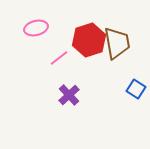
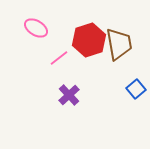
pink ellipse: rotated 45 degrees clockwise
brown trapezoid: moved 2 px right, 1 px down
blue square: rotated 18 degrees clockwise
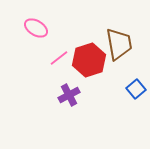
red hexagon: moved 20 px down
purple cross: rotated 15 degrees clockwise
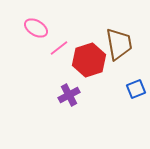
pink line: moved 10 px up
blue square: rotated 18 degrees clockwise
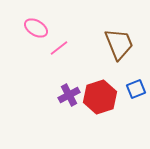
brown trapezoid: rotated 12 degrees counterclockwise
red hexagon: moved 11 px right, 37 px down
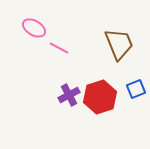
pink ellipse: moved 2 px left
pink line: rotated 66 degrees clockwise
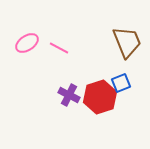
pink ellipse: moved 7 px left, 15 px down; rotated 65 degrees counterclockwise
brown trapezoid: moved 8 px right, 2 px up
blue square: moved 15 px left, 6 px up
purple cross: rotated 35 degrees counterclockwise
